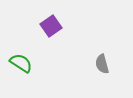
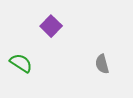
purple square: rotated 10 degrees counterclockwise
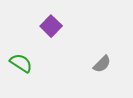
gray semicircle: rotated 120 degrees counterclockwise
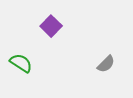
gray semicircle: moved 4 px right
